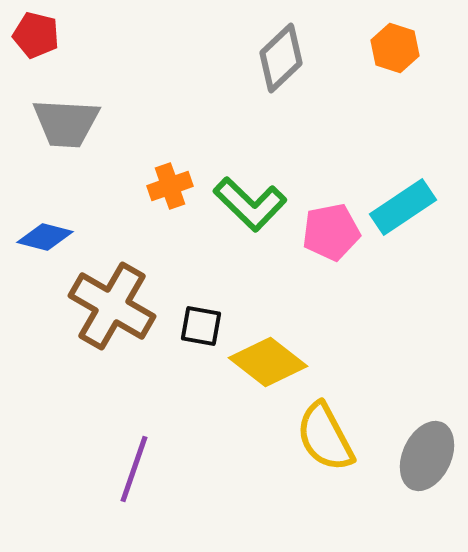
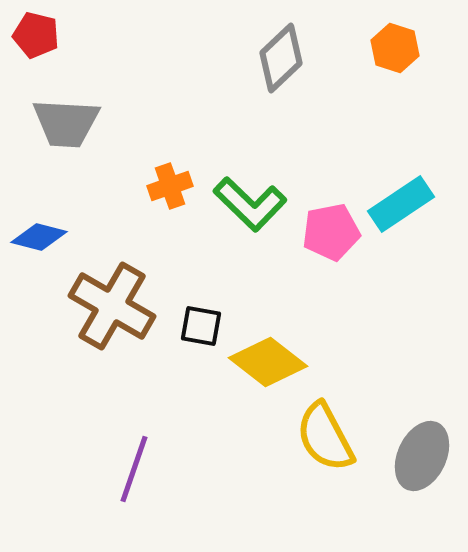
cyan rectangle: moved 2 px left, 3 px up
blue diamond: moved 6 px left
gray ellipse: moved 5 px left
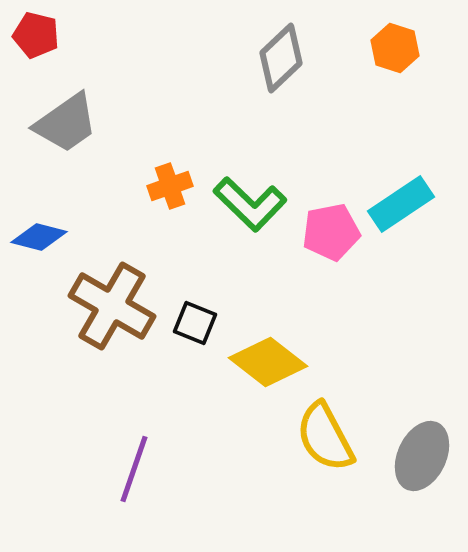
gray trapezoid: rotated 38 degrees counterclockwise
black square: moved 6 px left, 3 px up; rotated 12 degrees clockwise
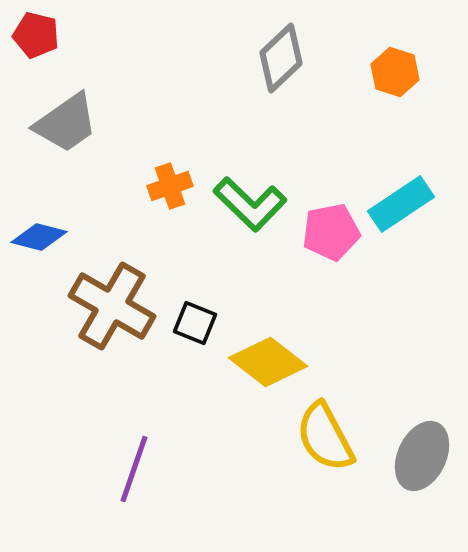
orange hexagon: moved 24 px down
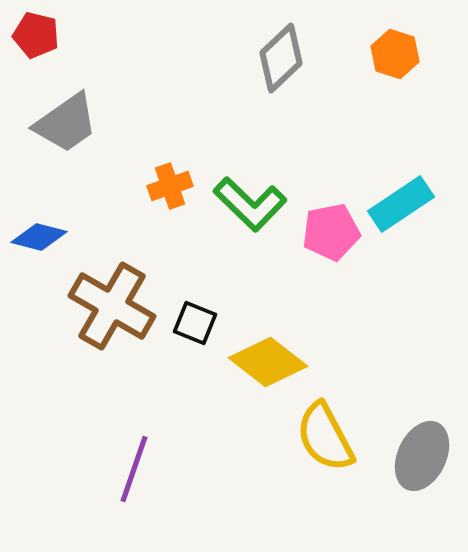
orange hexagon: moved 18 px up
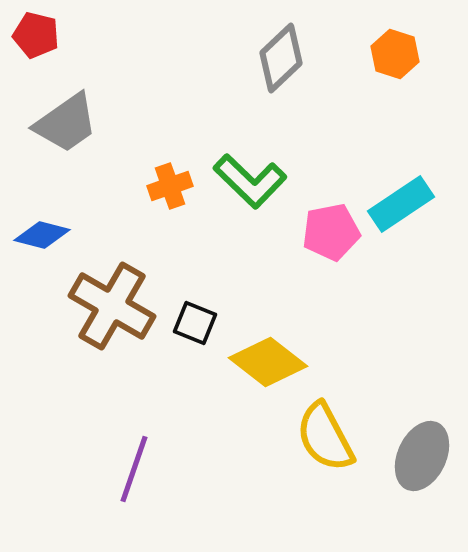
green L-shape: moved 23 px up
blue diamond: moved 3 px right, 2 px up
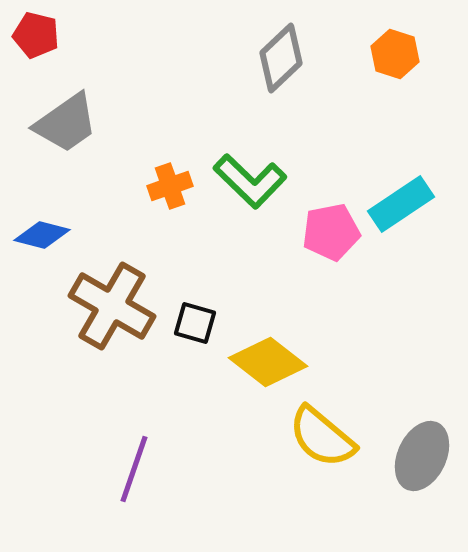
black square: rotated 6 degrees counterclockwise
yellow semicircle: moved 3 px left; rotated 22 degrees counterclockwise
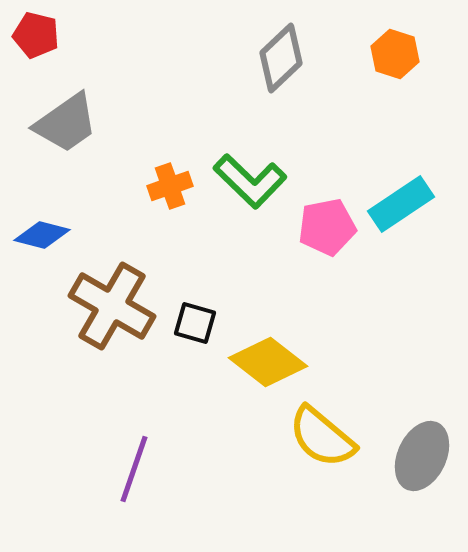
pink pentagon: moved 4 px left, 5 px up
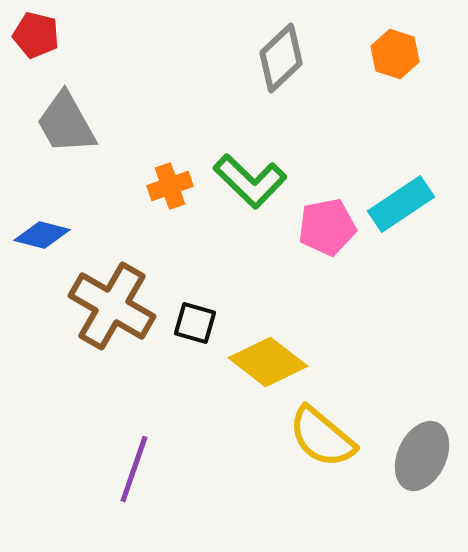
gray trapezoid: rotated 96 degrees clockwise
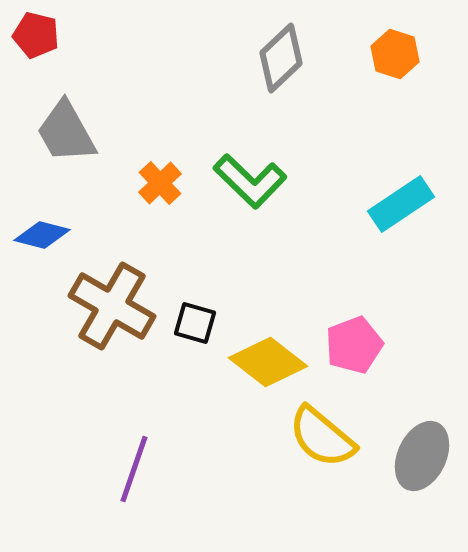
gray trapezoid: moved 9 px down
orange cross: moved 10 px left, 3 px up; rotated 24 degrees counterclockwise
pink pentagon: moved 27 px right, 118 px down; rotated 10 degrees counterclockwise
